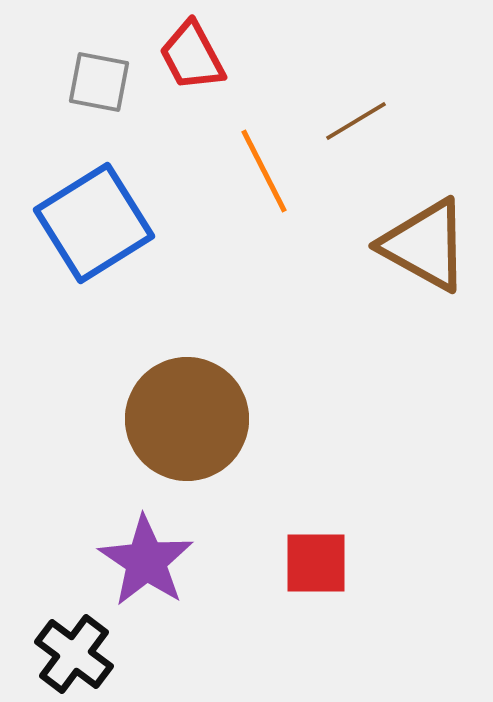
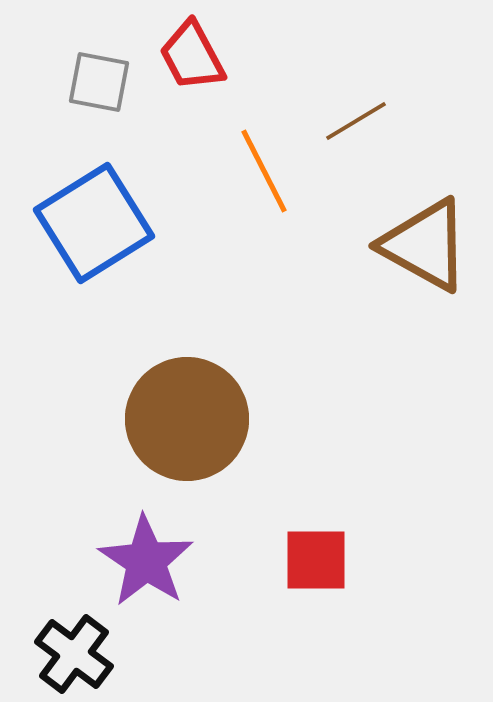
red square: moved 3 px up
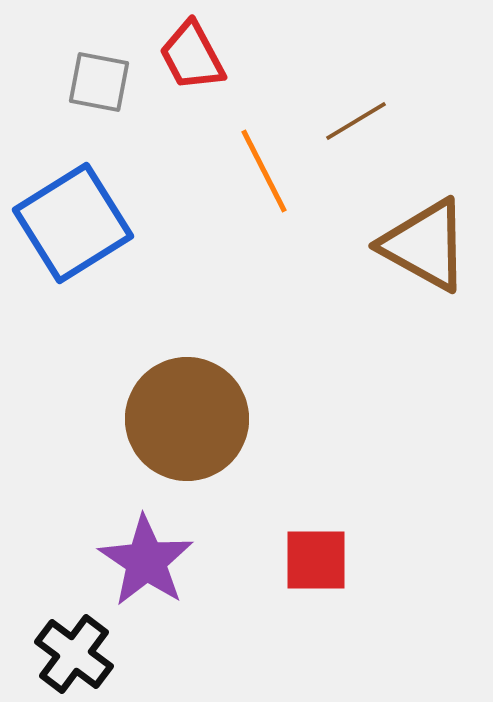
blue square: moved 21 px left
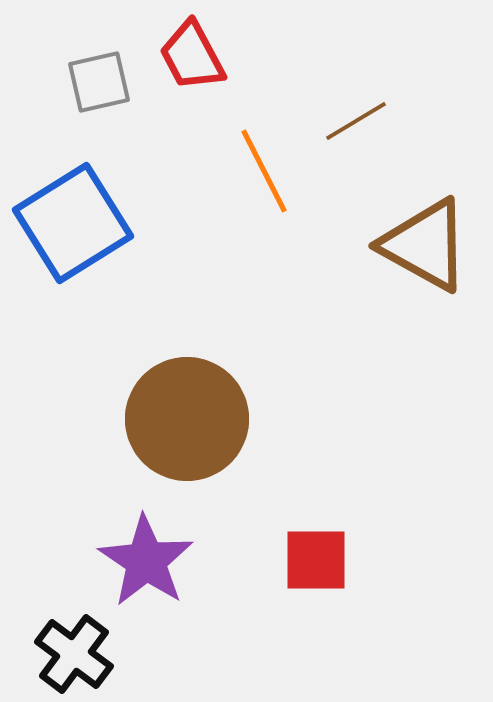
gray square: rotated 24 degrees counterclockwise
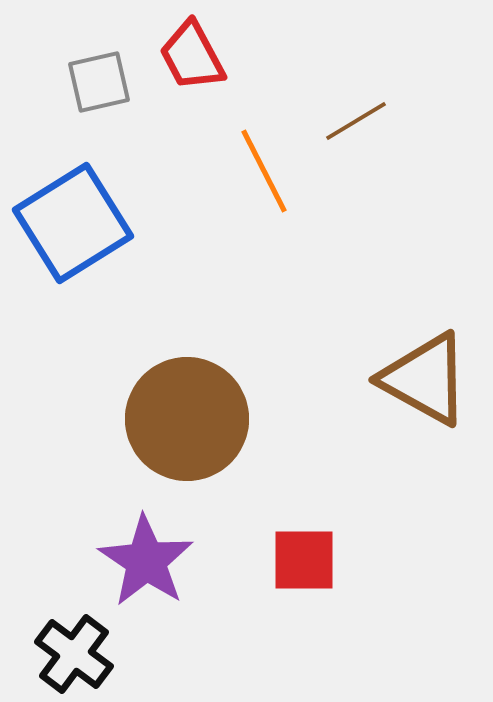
brown triangle: moved 134 px down
red square: moved 12 px left
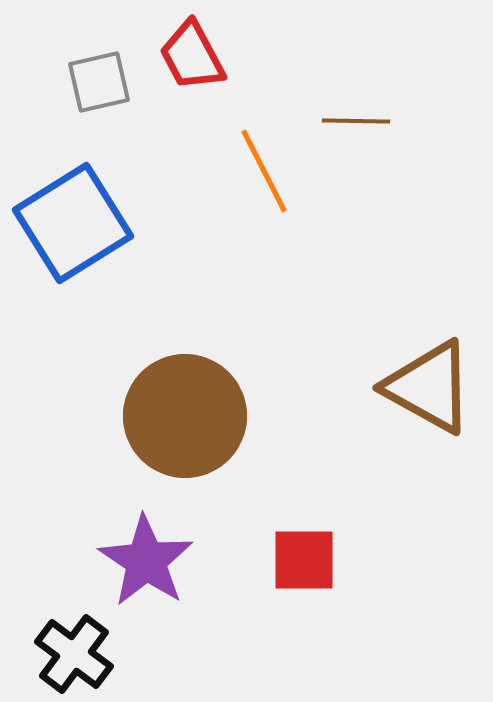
brown line: rotated 32 degrees clockwise
brown triangle: moved 4 px right, 8 px down
brown circle: moved 2 px left, 3 px up
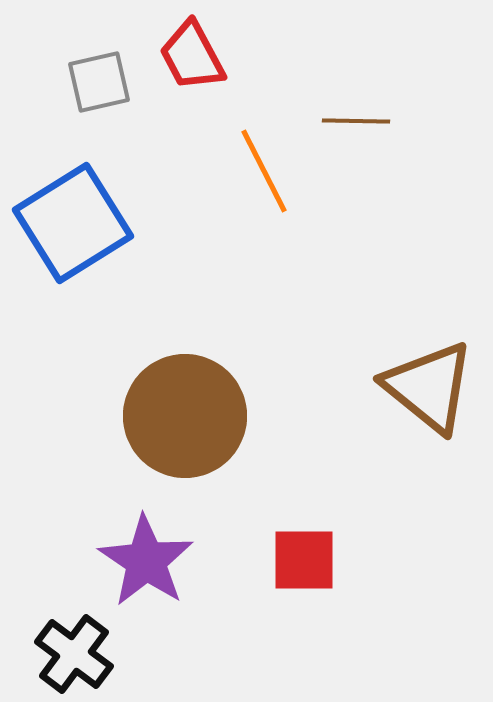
brown triangle: rotated 10 degrees clockwise
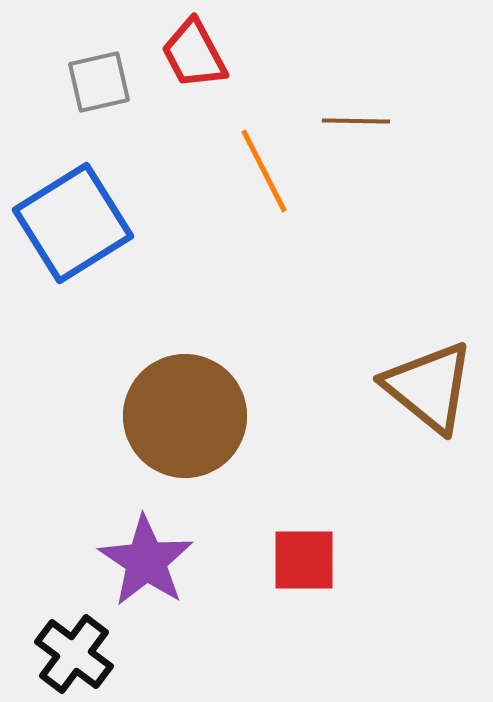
red trapezoid: moved 2 px right, 2 px up
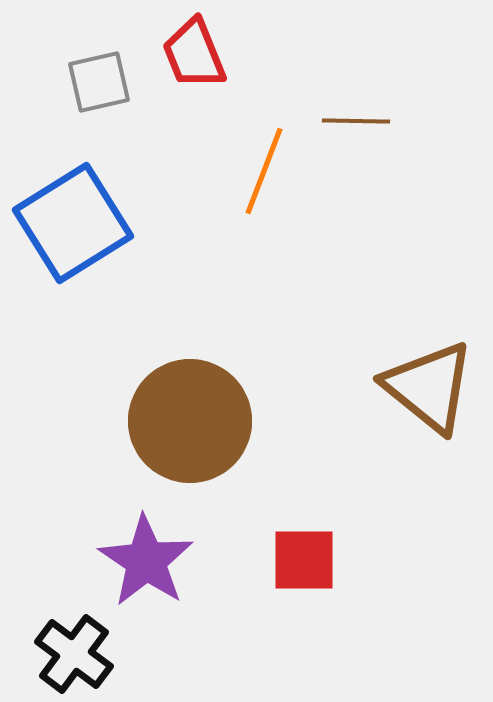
red trapezoid: rotated 6 degrees clockwise
orange line: rotated 48 degrees clockwise
brown circle: moved 5 px right, 5 px down
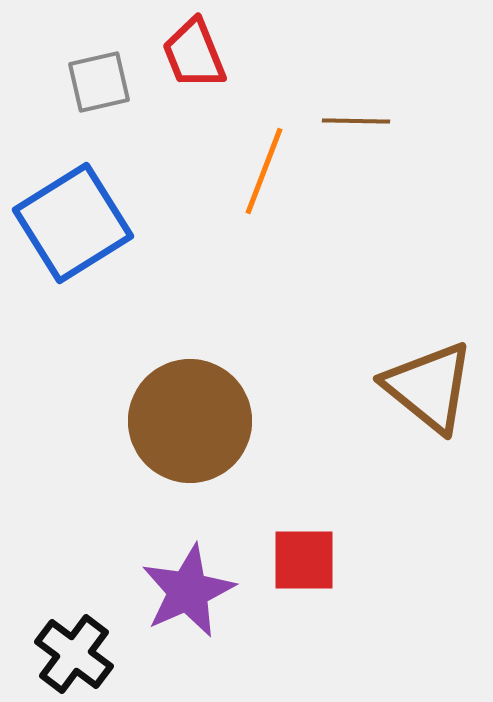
purple star: moved 42 px right, 30 px down; rotated 14 degrees clockwise
